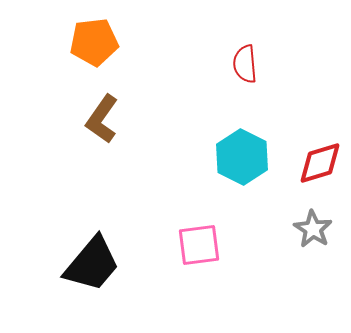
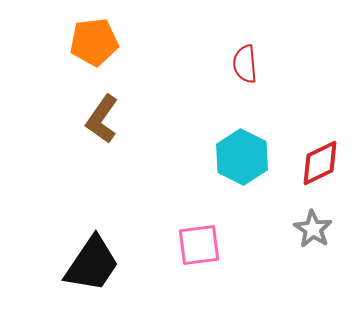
red diamond: rotated 9 degrees counterclockwise
black trapezoid: rotated 6 degrees counterclockwise
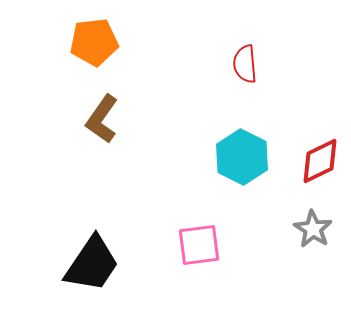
red diamond: moved 2 px up
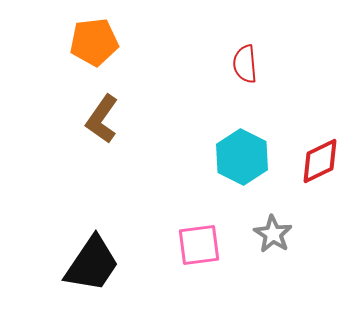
gray star: moved 40 px left, 5 px down
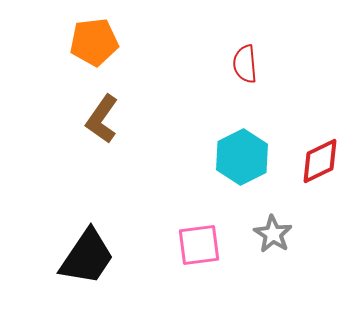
cyan hexagon: rotated 6 degrees clockwise
black trapezoid: moved 5 px left, 7 px up
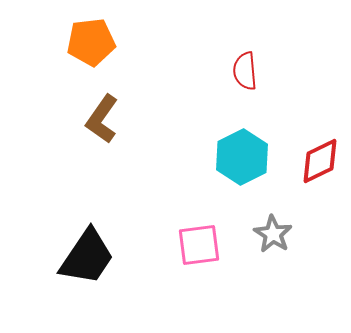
orange pentagon: moved 3 px left
red semicircle: moved 7 px down
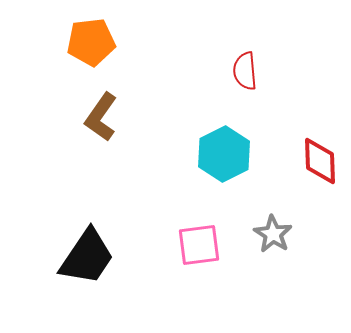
brown L-shape: moved 1 px left, 2 px up
cyan hexagon: moved 18 px left, 3 px up
red diamond: rotated 66 degrees counterclockwise
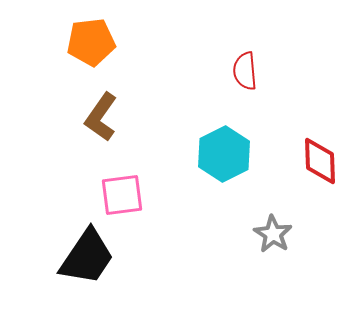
pink square: moved 77 px left, 50 px up
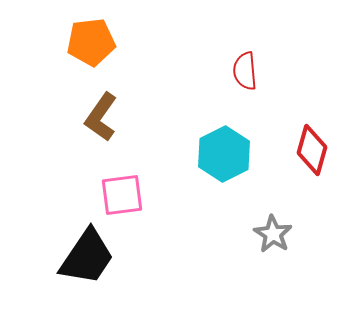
red diamond: moved 8 px left, 11 px up; rotated 18 degrees clockwise
